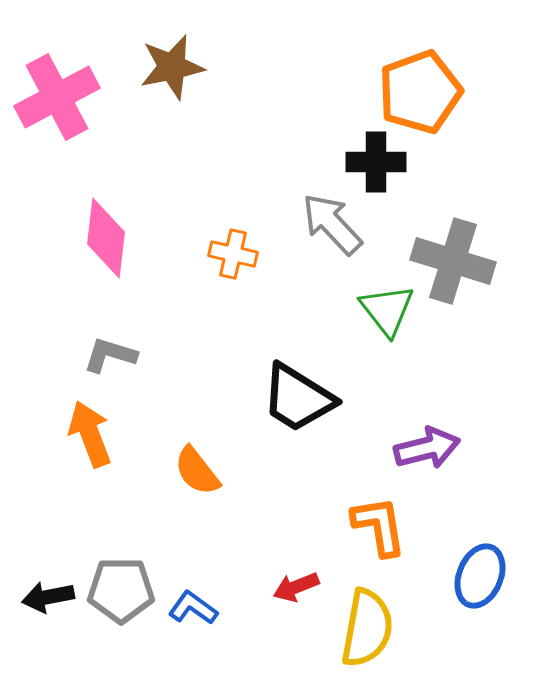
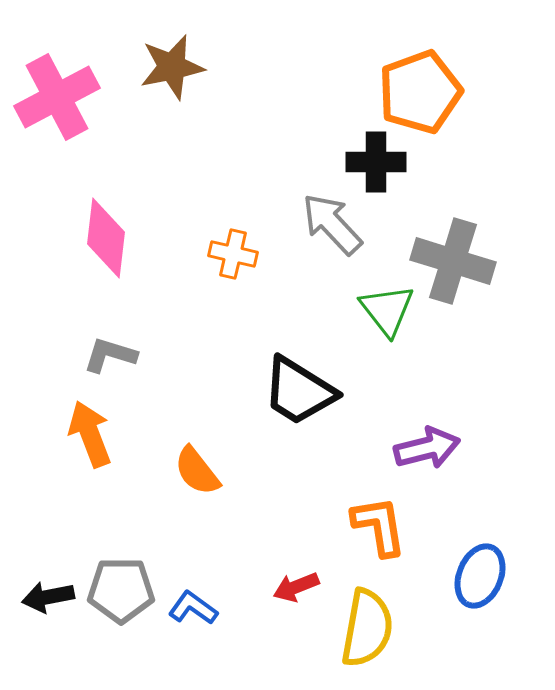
black trapezoid: moved 1 px right, 7 px up
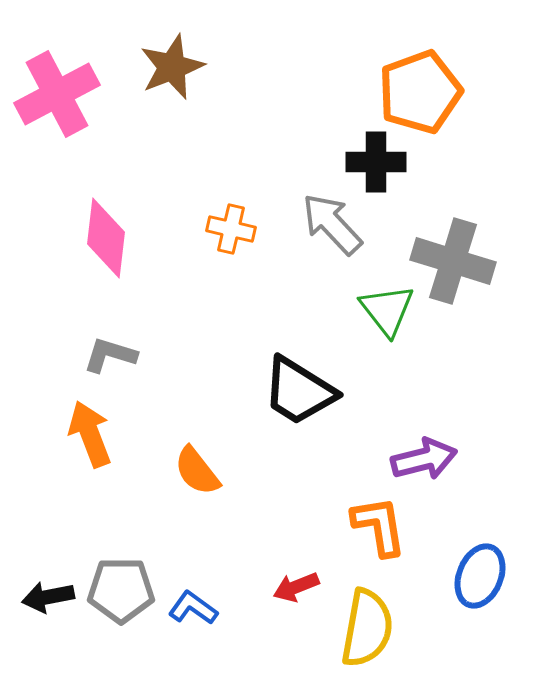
brown star: rotated 10 degrees counterclockwise
pink cross: moved 3 px up
orange cross: moved 2 px left, 25 px up
purple arrow: moved 3 px left, 11 px down
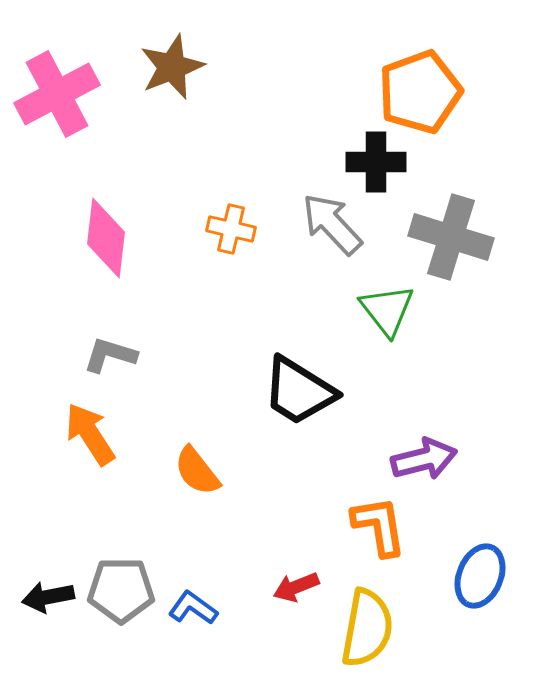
gray cross: moved 2 px left, 24 px up
orange arrow: rotated 12 degrees counterclockwise
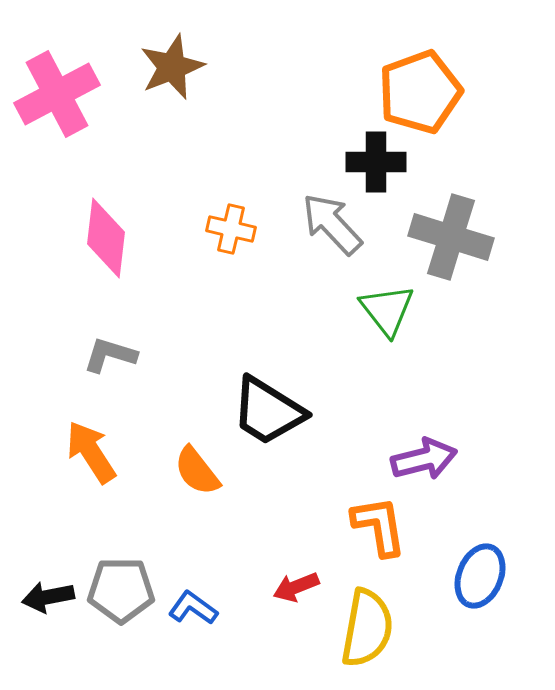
black trapezoid: moved 31 px left, 20 px down
orange arrow: moved 1 px right, 18 px down
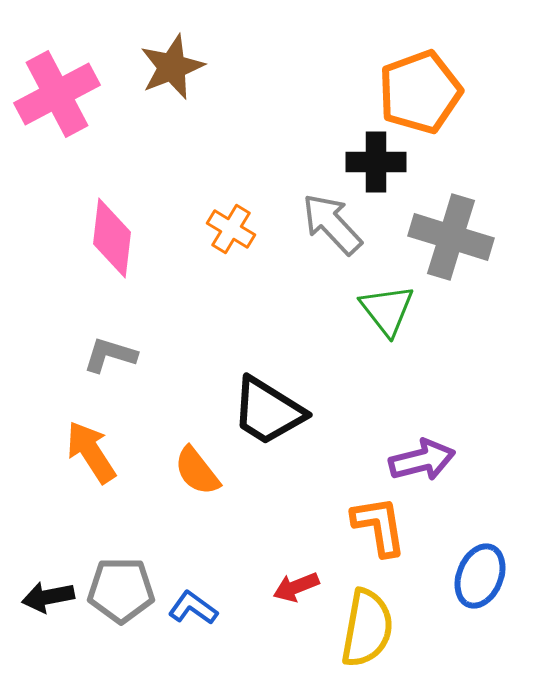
orange cross: rotated 18 degrees clockwise
pink diamond: moved 6 px right
purple arrow: moved 2 px left, 1 px down
